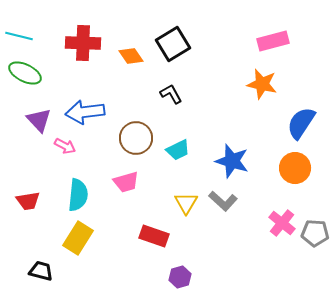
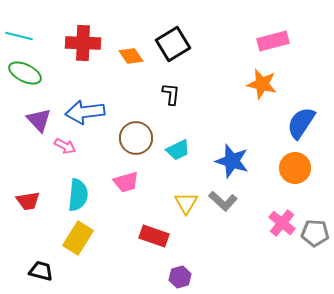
black L-shape: rotated 35 degrees clockwise
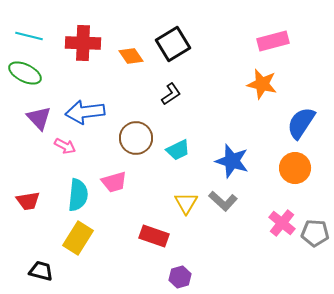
cyan line: moved 10 px right
black L-shape: rotated 50 degrees clockwise
purple triangle: moved 2 px up
pink trapezoid: moved 12 px left
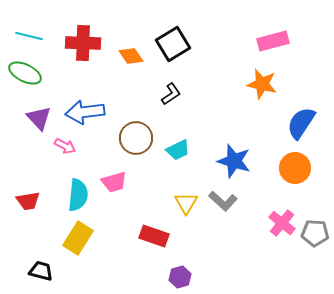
blue star: moved 2 px right
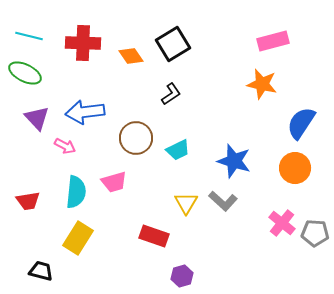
purple triangle: moved 2 px left
cyan semicircle: moved 2 px left, 3 px up
purple hexagon: moved 2 px right, 1 px up
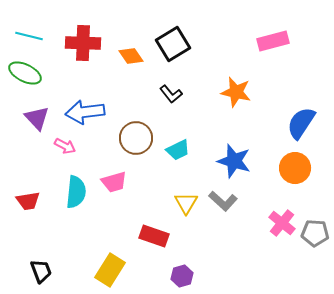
orange star: moved 26 px left, 8 px down
black L-shape: rotated 85 degrees clockwise
yellow rectangle: moved 32 px right, 32 px down
black trapezoid: rotated 55 degrees clockwise
